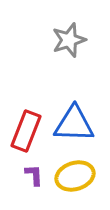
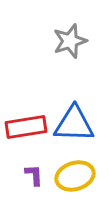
gray star: moved 1 px right, 1 px down
red rectangle: moved 4 px up; rotated 60 degrees clockwise
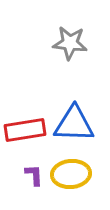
gray star: moved 2 px down; rotated 24 degrees clockwise
red rectangle: moved 1 px left, 3 px down
yellow ellipse: moved 4 px left, 2 px up; rotated 12 degrees clockwise
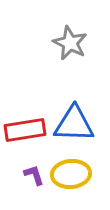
gray star: rotated 20 degrees clockwise
purple L-shape: rotated 15 degrees counterclockwise
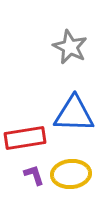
gray star: moved 4 px down
blue triangle: moved 10 px up
red rectangle: moved 8 px down
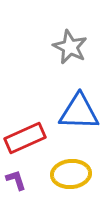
blue triangle: moved 5 px right, 2 px up
red rectangle: rotated 15 degrees counterclockwise
purple L-shape: moved 18 px left, 5 px down
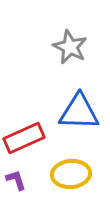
red rectangle: moved 1 px left
